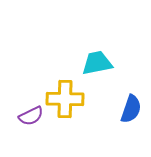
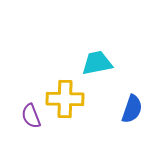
blue semicircle: moved 1 px right
purple semicircle: rotated 95 degrees clockwise
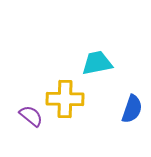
purple semicircle: rotated 150 degrees clockwise
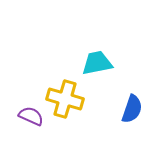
yellow cross: rotated 15 degrees clockwise
purple semicircle: rotated 15 degrees counterclockwise
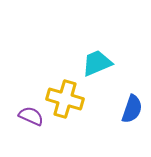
cyan trapezoid: rotated 12 degrees counterclockwise
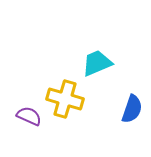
purple semicircle: moved 2 px left
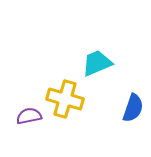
blue semicircle: moved 1 px right, 1 px up
purple semicircle: rotated 35 degrees counterclockwise
